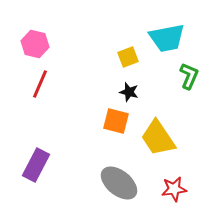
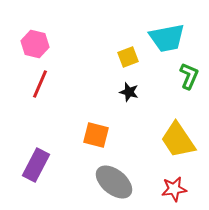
orange square: moved 20 px left, 14 px down
yellow trapezoid: moved 20 px right, 2 px down
gray ellipse: moved 5 px left, 1 px up
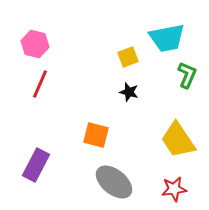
green L-shape: moved 2 px left, 1 px up
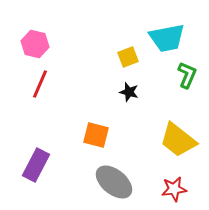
yellow trapezoid: rotated 18 degrees counterclockwise
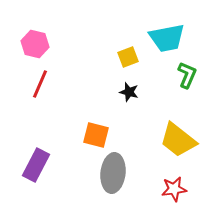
gray ellipse: moved 1 px left, 9 px up; rotated 57 degrees clockwise
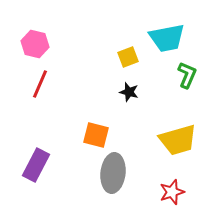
yellow trapezoid: rotated 54 degrees counterclockwise
red star: moved 2 px left, 3 px down; rotated 10 degrees counterclockwise
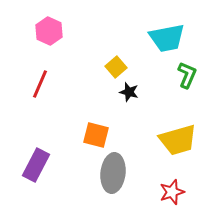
pink hexagon: moved 14 px right, 13 px up; rotated 12 degrees clockwise
yellow square: moved 12 px left, 10 px down; rotated 20 degrees counterclockwise
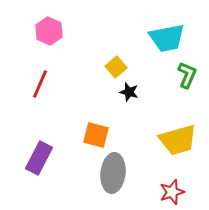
purple rectangle: moved 3 px right, 7 px up
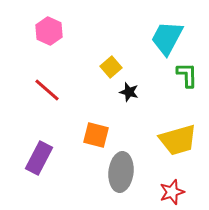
cyan trapezoid: rotated 129 degrees clockwise
yellow square: moved 5 px left
green L-shape: rotated 24 degrees counterclockwise
red line: moved 7 px right, 6 px down; rotated 72 degrees counterclockwise
gray ellipse: moved 8 px right, 1 px up
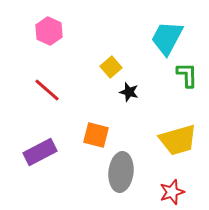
purple rectangle: moved 1 px right, 6 px up; rotated 36 degrees clockwise
